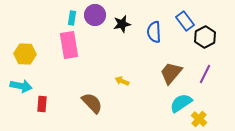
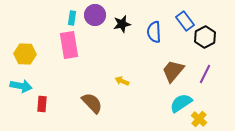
brown trapezoid: moved 2 px right, 2 px up
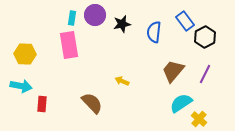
blue semicircle: rotated 10 degrees clockwise
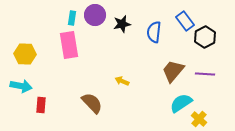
purple line: rotated 66 degrees clockwise
red rectangle: moved 1 px left, 1 px down
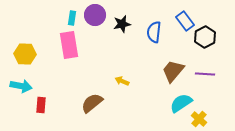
brown semicircle: rotated 85 degrees counterclockwise
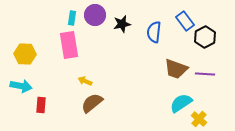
brown trapezoid: moved 3 px right, 2 px up; rotated 110 degrees counterclockwise
yellow arrow: moved 37 px left
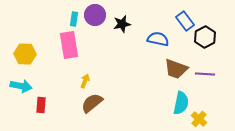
cyan rectangle: moved 2 px right, 1 px down
blue semicircle: moved 4 px right, 7 px down; rotated 95 degrees clockwise
yellow arrow: rotated 88 degrees clockwise
cyan semicircle: rotated 135 degrees clockwise
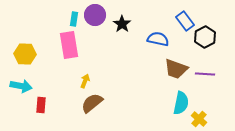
black star: rotated 24 degrees counterclockwise
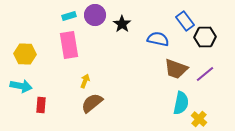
cyan rectangle: moved 5 px left, 3 px up; rotated 64 degrees clockwise
black hexagon: rotated 25 degrees clockwise
purple line: rotated 42 degrees counterclockwise
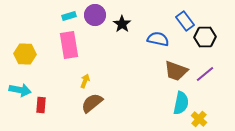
brown trapezoid: moved 2 px down
cyan arrow: moved 1 px left, 4 px down
